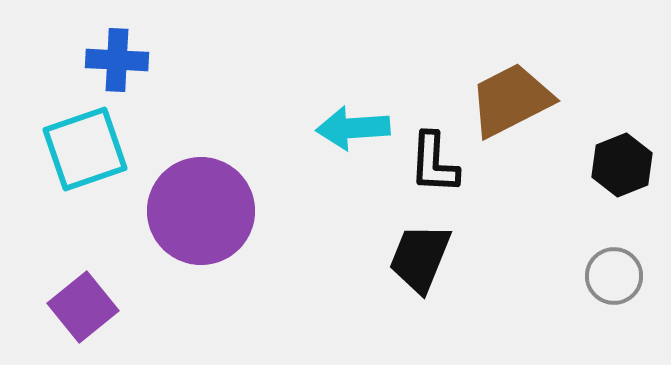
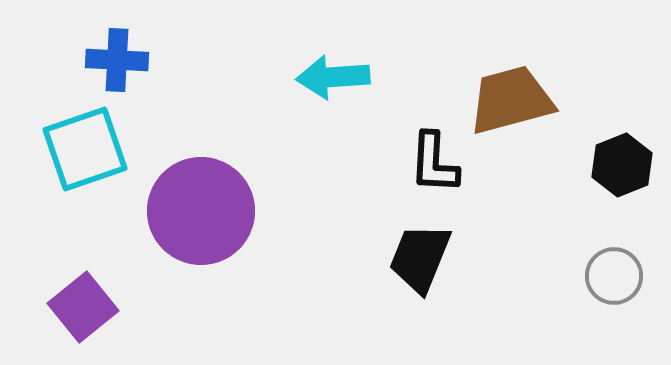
brown trapezoid: rotated 12 degrees clockwise
cyan arrow: moved 20 px left, 51 px up
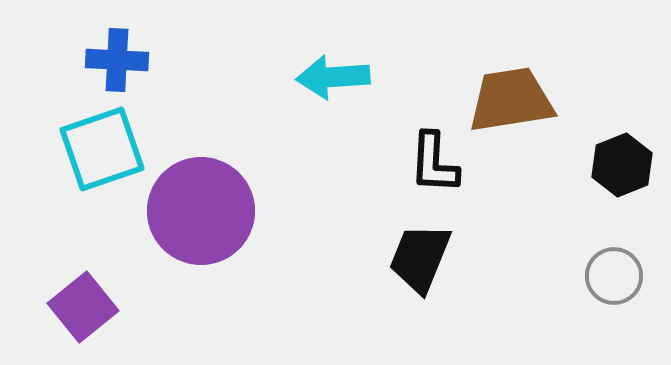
brown trapezoid: rotated 6 degrees clockwise
cyan square: moved 17 px right
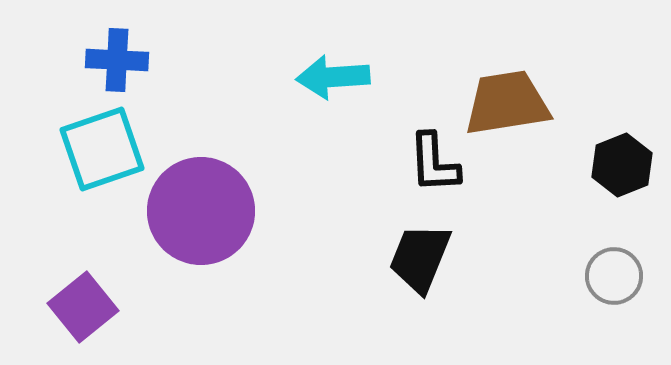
brown trapezoid: moved 4 px left, 3 px down
black L-shape: rotated 6 degrees counterclockwise
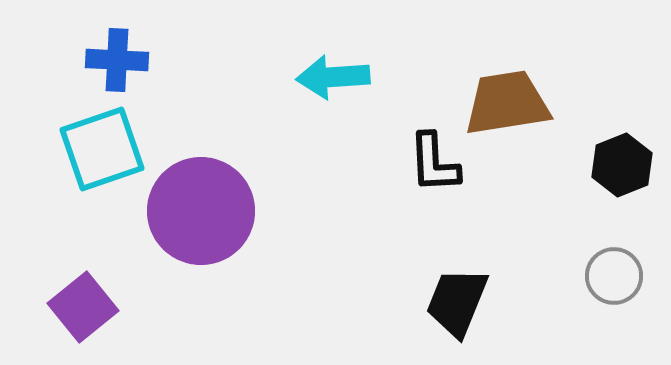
black trapezoid: moved 37 px right, 44 px down
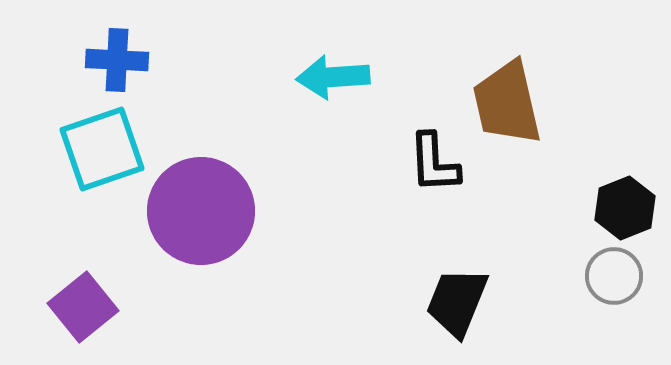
brown trapezoid: rotated 94 degrees counterclockwise
black hexagon: moved 3 px right, 43 px down
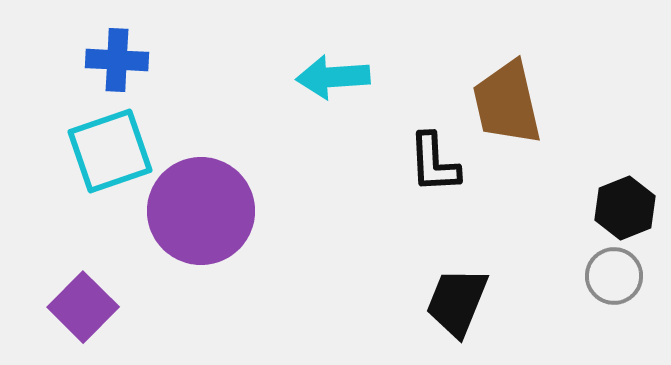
cyan square: moved 8 px right, 2 px down
purple square: rotated 6 degrees counterclockwise
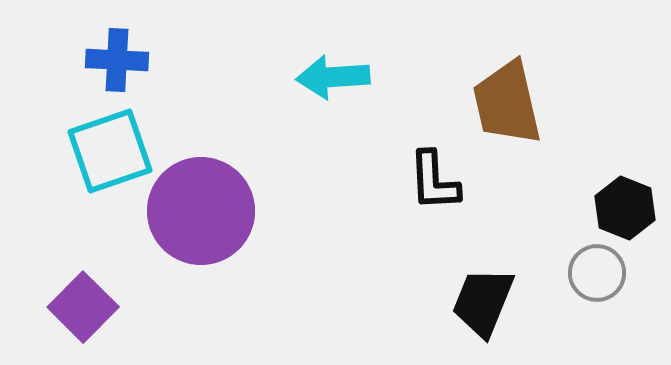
black L-shape: moved 18 px down
black hexagon: rotated 16 degrees counterclockwise
gray circle: moved 17 px left, 3 px up
black trapezoid: moved 26 px right
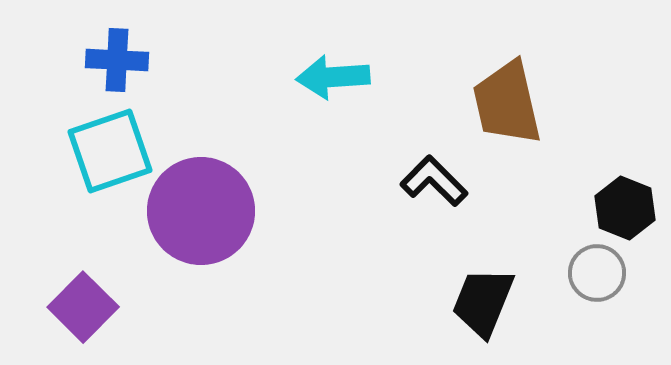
black L-shape: rotated 138 degrees clockwise
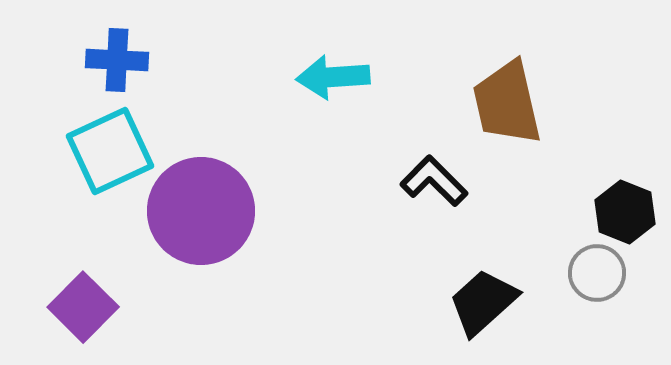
cyan square: rotated 6 degrees counterclockwise
black hexagon: moved 4 px down
black trapezoid: rotated 26 degrees clockwise
